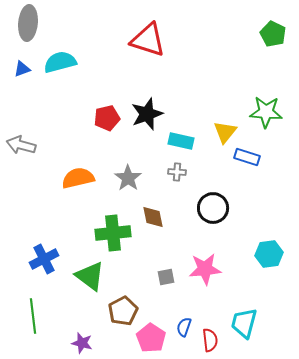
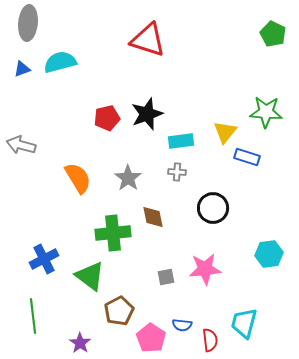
cyan rectangle: rotated 20 degrees counterclockwise
orange semicircle: rotated 72 degrees clockwise
brown pentagon: moved 4 px left
blue semicircle: moved 2 px left, 2 px up; rotated 102 degrees counterclockwise
purple star: moved 2 px left; rotated 20 degrees clockwise
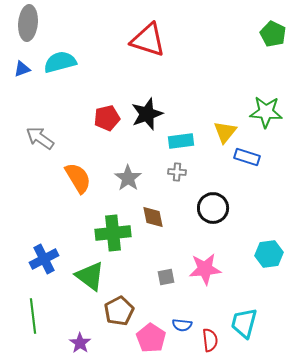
gray arrow: moved 19 px right, 7 px up; rotated 20 degrees clockwise
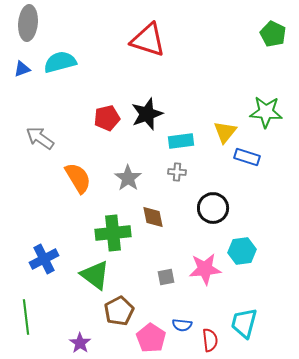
cyan hexagon: moved 27 px left, 3 px up
green triangle: moved 5 px right, 1 px up
green line: moved 7 px left, 1 px down
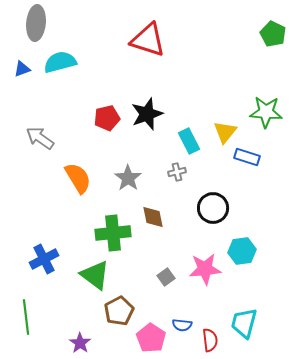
gray ellipse: moved 8 px right
cyan rectangle: moved 8 px right; rotated 70 degrees clockwise
gray cross: rotated 18 degrees counterclockwise
gray square: rotated 24 degrees counterclockwise
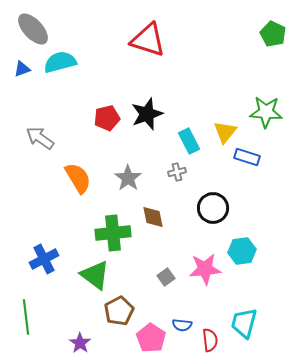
gray ellipse: moved 3 px left, 6 px down; rotated 48 degrees counterclockwise
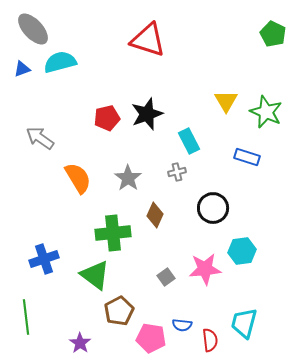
green star: rotated 20 degrees clockwise
yellow triangle: moved 1 px right, 31 px up; rotated 10 degrees counterclockwise
brown diamond: moved 2 px right, 2 px up; rotated 35 degrees clockwise
blue cross: rotated 8 degrees clockwise
pink pentagon: rotated 24 degrees counterclockwise
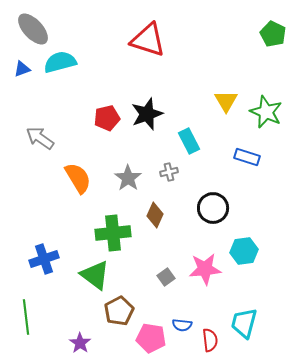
gray cross: moved 8 px left
cyan hexagon: moved 2 px right
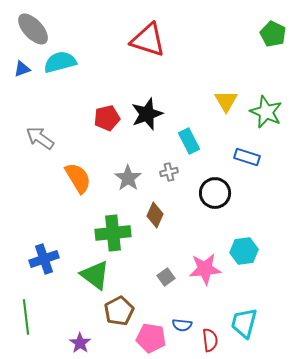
black circle: moved 2 px right, 15 px up
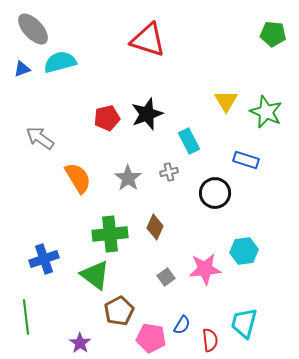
green pentagon: rotated 20 degrees counterclockwise
blue rectangle: moved 1 px left, 3 px down
brown diamond: moved 12 px down
green cross: moved 3 px left, 1 px down
blue semicircle: rotated 66 degrees counterclockwise
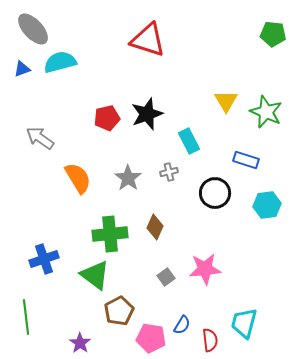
cyan hexagon: moved 23 px right, 46 px up
